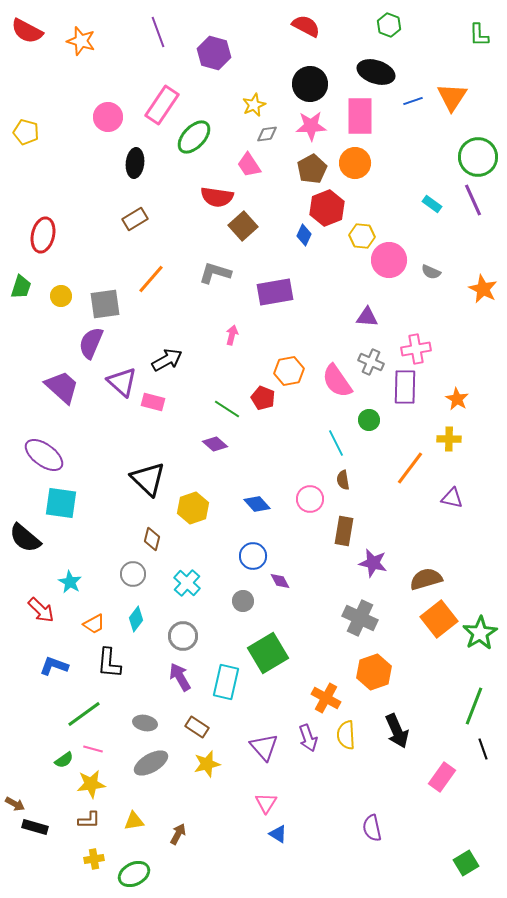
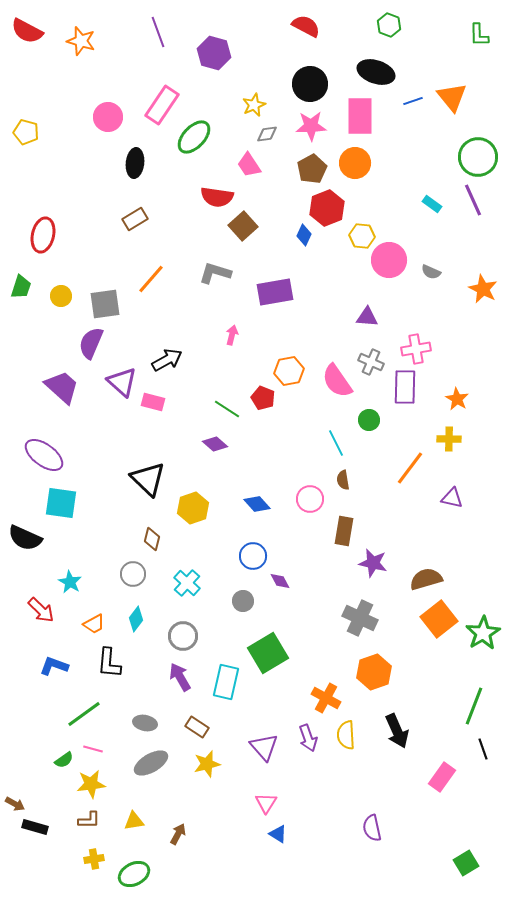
orange triangle at (452, 97): rotated 12 degrees counterclockwise
black semicircle at (25, 538): rotated 16 degrees counterclockwise
green star at (480, 633): moved 3 px right
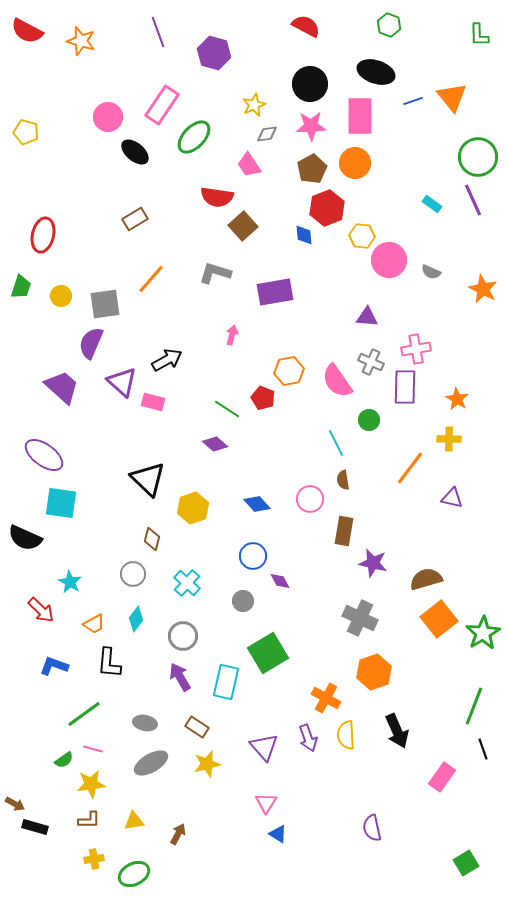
black ellipse at (135, 163): moved 11 px up; rotated 56 degrees counterclockwise
blue diamond at (304, 235): rotated 30 degrees counterclockwise
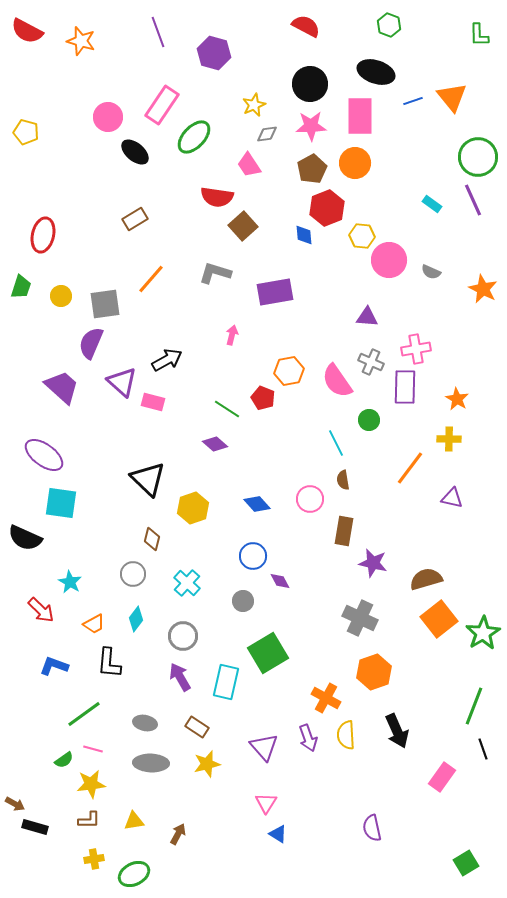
gray ellipse at (151, 763): rotated 32 degrees clockwise
